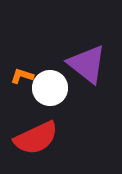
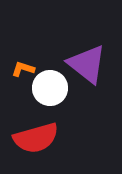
orange L-shape: moved 1 px right, 7 px up
red semicircle: rotated 9 degrees clockwise
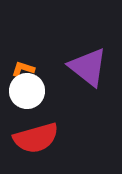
purple triangle: moved 1 px right, 3 px down
white circle: moved 23 px left, 3 px down
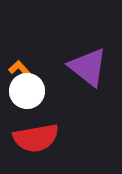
orange L-shape: moved 3 px left; rotated 30 degrees clockwise
red semicircle: rotated 6 degrees clockwise
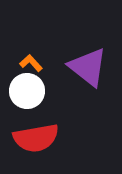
orange L-shape: moved 11 px right, 6 px up
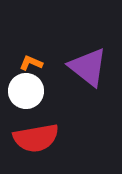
orange L-shape: rotated 25 degrees counterclockwise
white circle: moved 1 px left
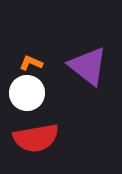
purple triangle: moved 1 px up
white circle: moved 1 px right, 2 px down
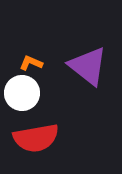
white circle: moved 5 px left
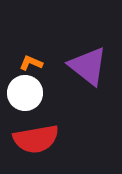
white circle: moved 3 px right
red semicircle: moved 1 px down
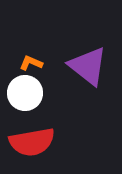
red semicircle: moved 4 px left, 3 px down
